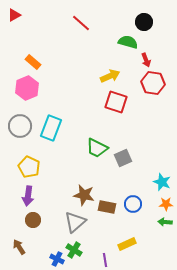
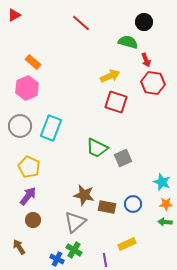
purple arrow: rotated 150 degrees counterclockwise
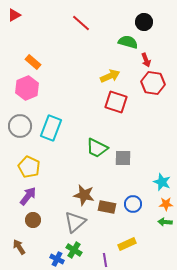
gray square: rotated 24 degrees clockwise
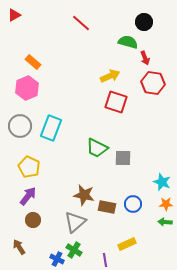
red arrow: moved 1 px left, 2 px up
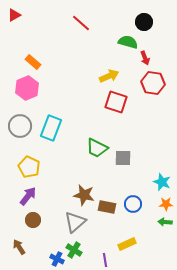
yellow arrow: moved 1 px left
